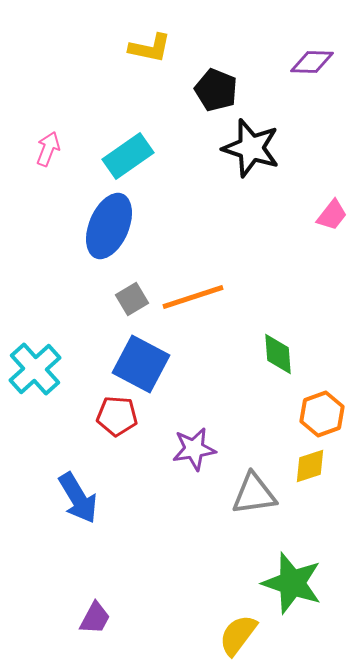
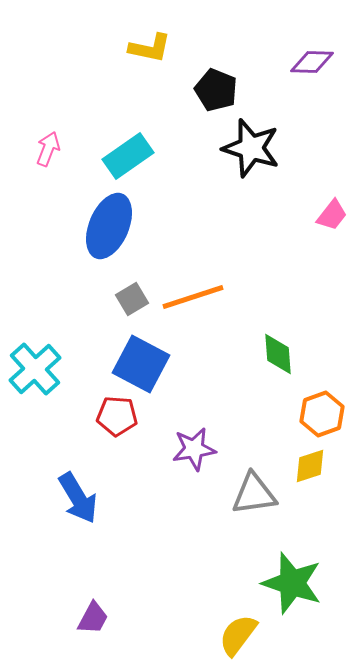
purple trapezoid: moved 2 px left
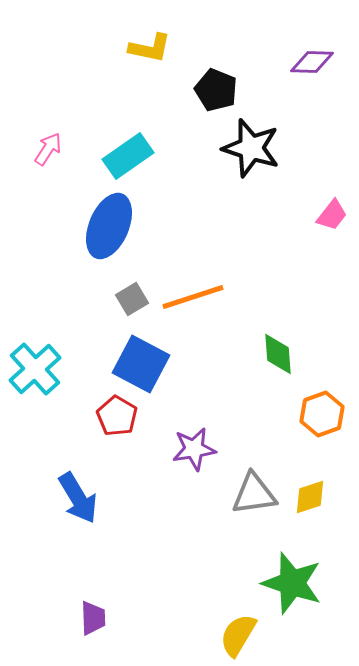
pink arrow: rotated 12 degrees clockwise
red pentagon: rotated 27 degrees clockwise
yellow diamond: moved 31 px down
purple trapezoid: rotated 30 degrees counterclockwise
yellow semicircle: rotated 6 degrees counterclockwise
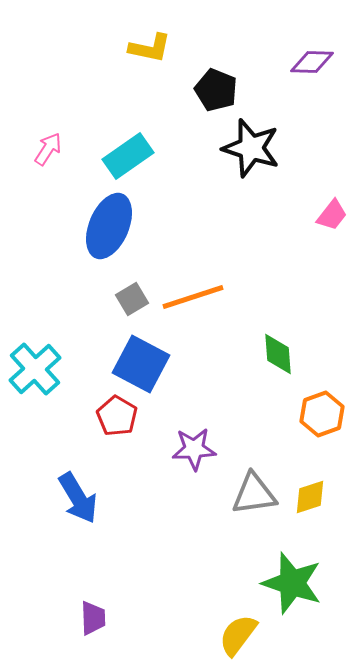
purple star: rotated 6 degrees clockwise
yellow semicircle: rotated 6 degrees clockwise
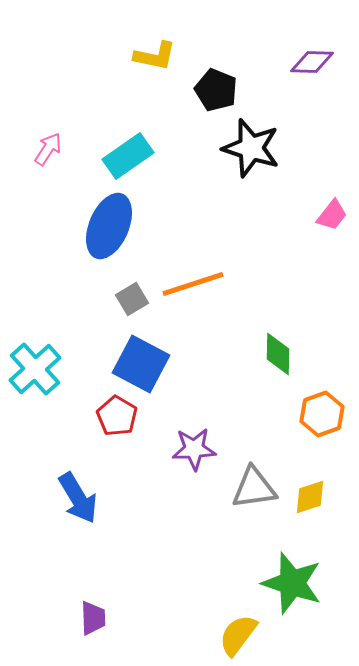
yellow L-shape: moved 5 px right, 8 px down
orange line: moved 13 px up
green diamond: rotated 6 degrees clockwise
gray triangle: moved 6 px up
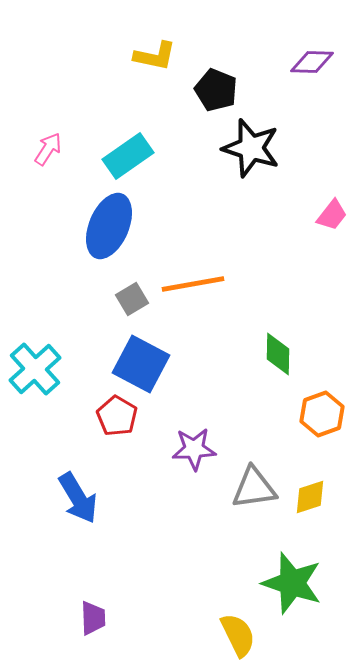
orange line: rotated 8 degrees clockwise
yellow semicircle: rotated 117 degrees clockwise
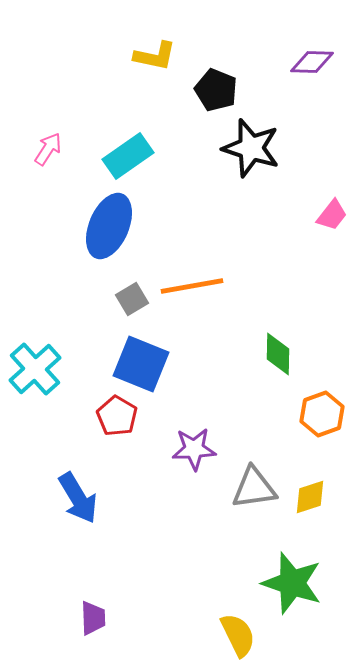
orange line: moved 1 px left, 2 px down
blue square: rotated 6 degrees counterclockwise
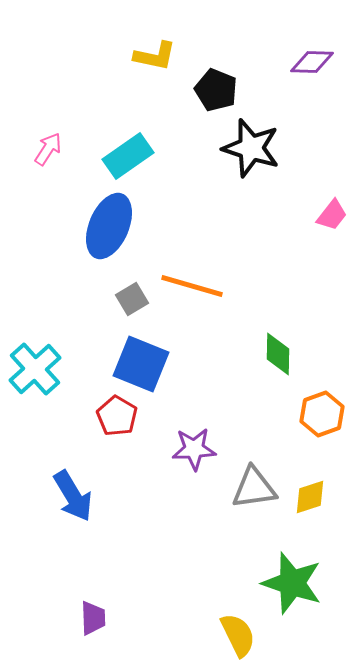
orange line: rotated 26 degrees clockwise
blue arrow: moved 5 px left, 2 px up
